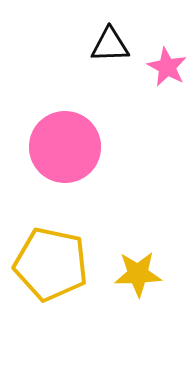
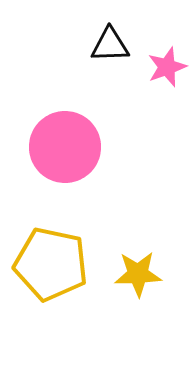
pink star: rotated 24 degrees clockwise
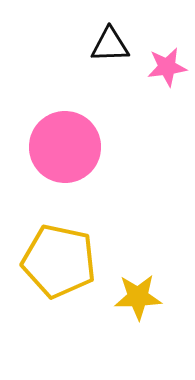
pink star: rotated 12 degrees clockwise
yellow pentagon: moved 8 px right, 3 px up
yellow star: moved 23 px down
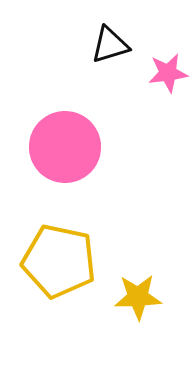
black triangle: rotated 15 degrees counterclockwise
pink star: moved 1 px right, 6 px down
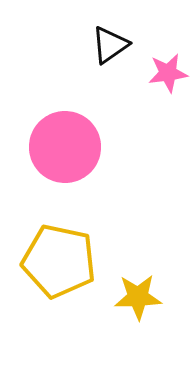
black triangle: rotated 18 degrees counterclockwise
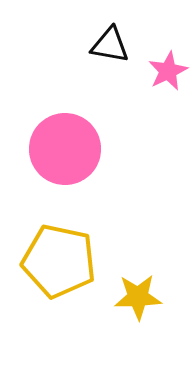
black triangle: rotated 45 degrees clockwise
pink star: moved 2 px up; rotated 18 degrees counterclockwise
pink circle: moved 2 px down
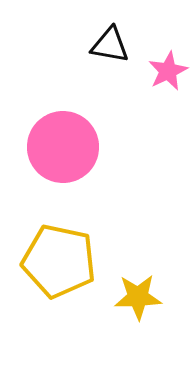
pink circle: moved 2 px left, 2 px up
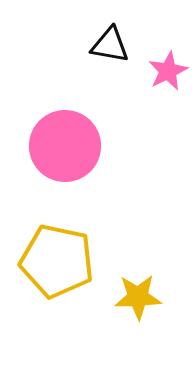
pink circle: moved 2 px right, 1 px up
yellow pentagon: moved 2 px left
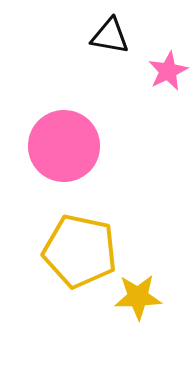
black triangle: moved 9 px up
pink circle: moved 1 px left
yellow pentagon: moved 23 px right, 10 px up
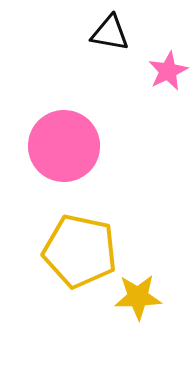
black triangle: moved 3 px up
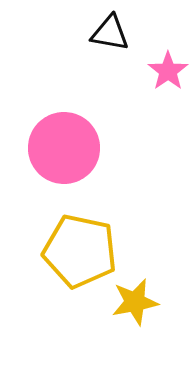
pink star: rotated 9 degrees counterclockwise
pink circle: moved 2 px down
yellow star: moved 3 px left, 5 px down; rotated 9 degrees counterclockwise
